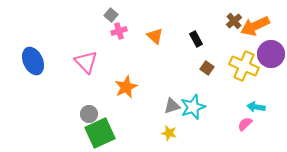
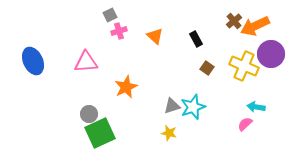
gray square: moved 1 px left; rotated 24 degrees clockwise
pink triangle: rotated 50 degrees counterclockwise
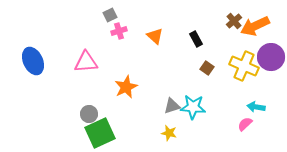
purple circle: moved 3 px down
cyan star: rotated 25 degrees clockwise
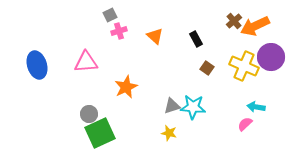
blue ellipse: moved 4 px right, 4 px down; rotated 8 degrees clockwise
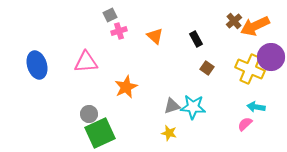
yellow cross: moved 6 px right, 3 px down
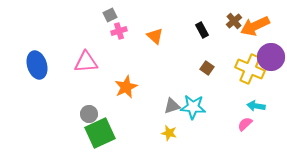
black rectangle: moved 6 px right, 9 px up
cyan arrow: moved 1 px up
